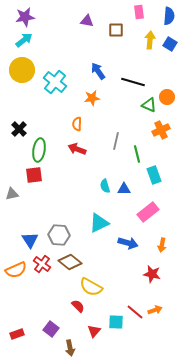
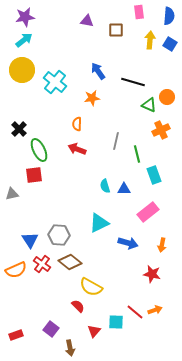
green ellipse at (39, 150): rotated 35 degrees counterclockwise
red rectangle at (17, 334): moved 1 px left, 1 px down
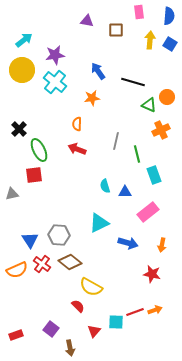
purple star at (25, 17): moved 30 px right, 38 px down
blue triangle at (124, 189): moved 1 px right, 3 px down
orange semicircle at (16, 270): moved 1 px right
red line at (135, 312): rotated 60 degrees counterclockwise
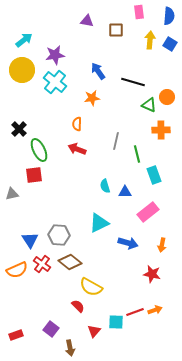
orange cross at (161, 130): rotated 24 degrees clockwise
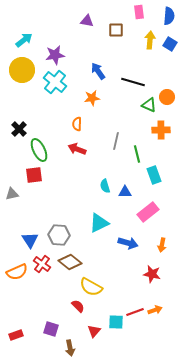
orange semicircle at (17, 270): moved 2 px down
purple square at (51, 329): rotated 21 degrees counterclockwise
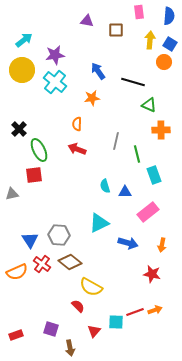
orange circle at (167, 97): moved 3 px left, 35 px up
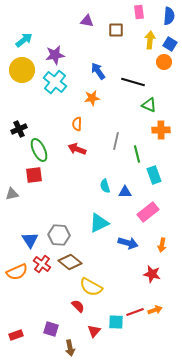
black cross at (19, 129): rotated 21 degrees clockwise
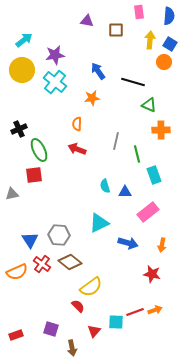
yellow semicircle at (91, 287): rotated 65 degrees counterclockwise
brown arrow at (70, 348): moved 2 px right
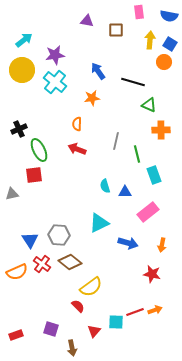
blue semicircle at (169, 16): rotated 96 degrees clockwise
